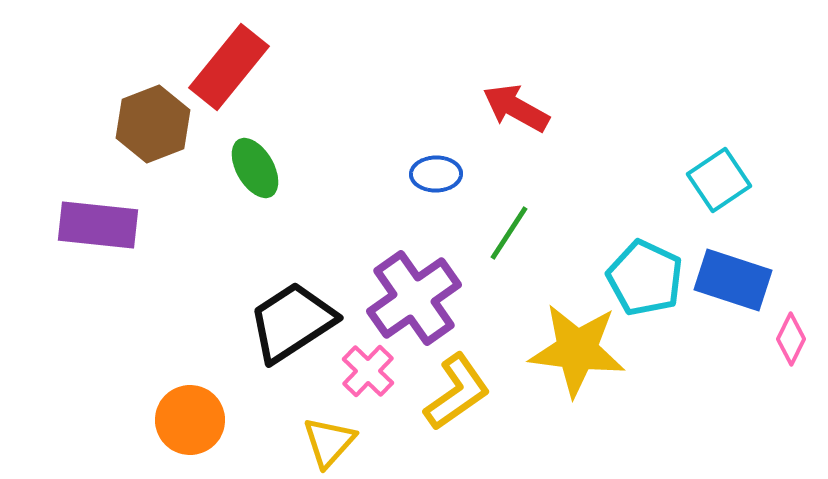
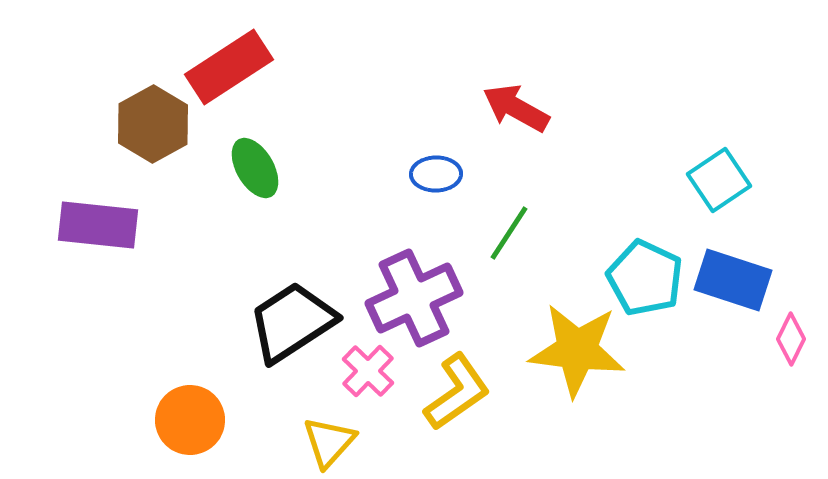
red rectangle: rotated 18 degrees clockwise
brown hexagon: rotated 8 degrees counterclockwise
purple cross: rotated 10 degrees clockwise
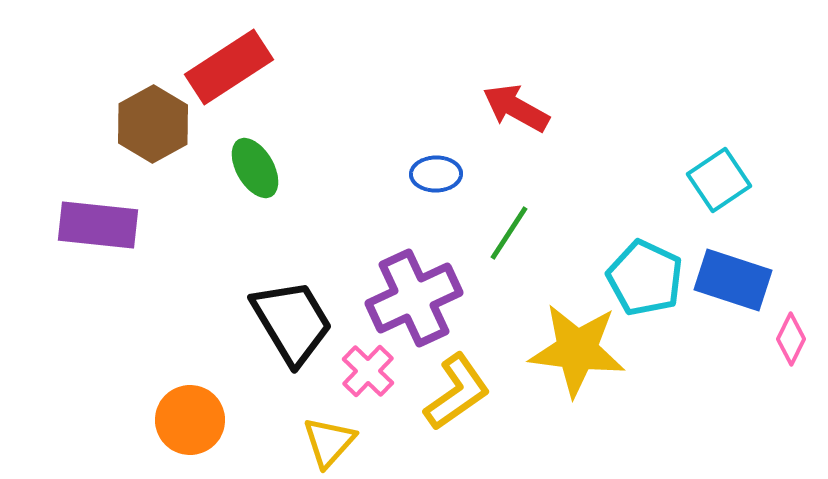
black trapezoid: rotated 92 degrees clockwise
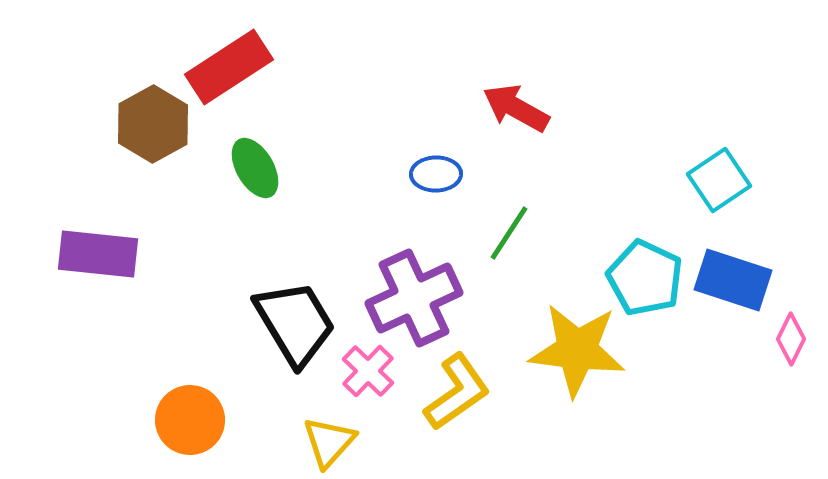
purple rectangle: moved 29 px down
black trapezoid: moved 3 px right, 1 px down
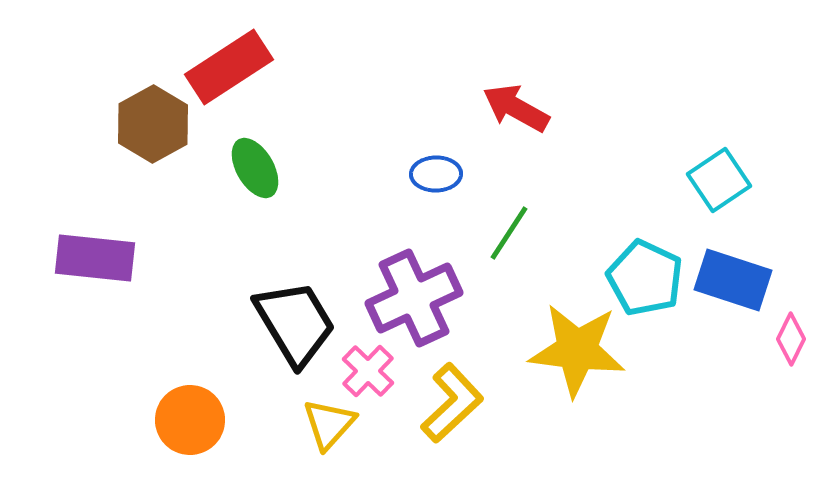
purple rectangle: moved 3 px left, 4 px down
yellow L-shape: moved 5 px left, 11 px down; rotated 8 degrees counterclockwise
yellow triangle: moved 18 px up
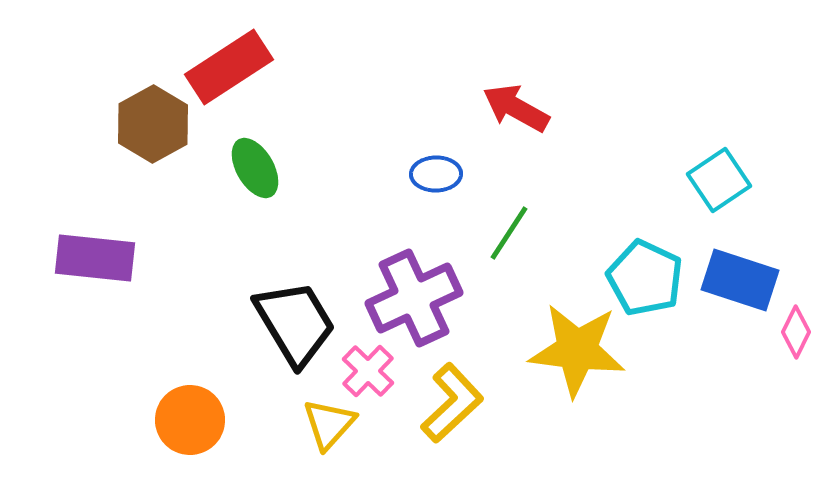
blue rectangle: moved 7 px right
pink diamond: moved 5 px right, 7 px up
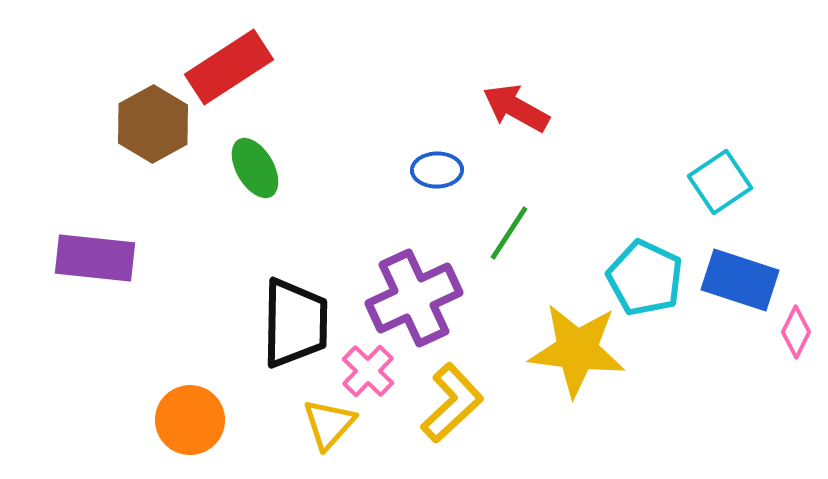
blue ellipse: moved 1 px right, 4 px up
cyan square: moved 1 px right, 2 px down
black trapezoid: rotated 32 degrees clockwise
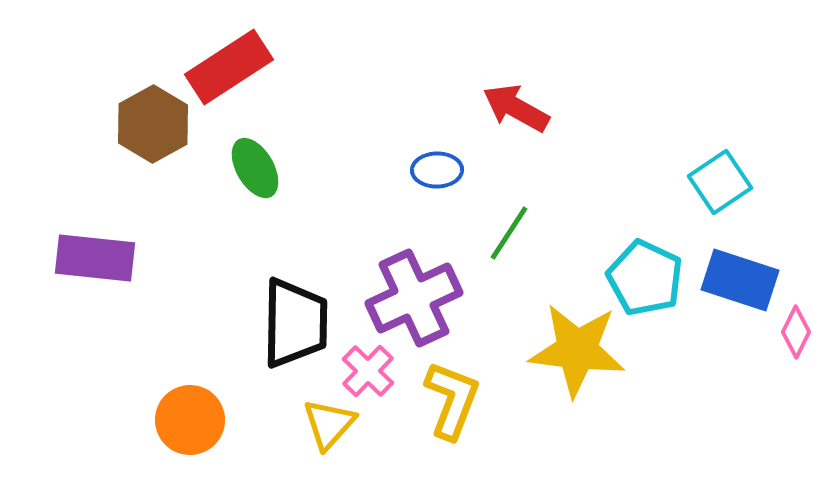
yellow L-shape: moved 3 px up; rotated 26 degrees counterclockwise
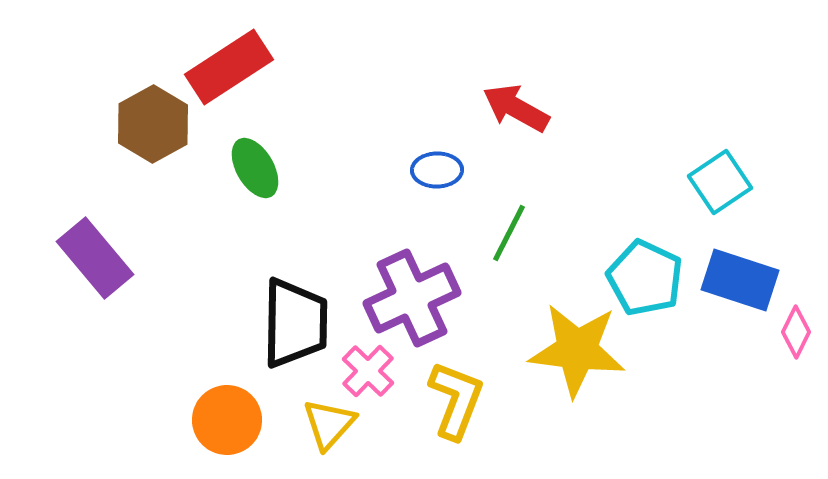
green line: rotated 6 degrees counterclockwise
purple rectangle: rotated 44 degrees clockwise
purple cross: moved 2 px left
yellow L-shape: moved 4 px right
orange circle: moved 37 px right
